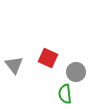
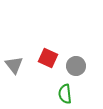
gray circle: moved 6 px up
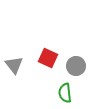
green semicircle: moved 1 px up
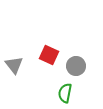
red square: moved 1 px right, 3 px up
green semicircle: rotated 18 degrees clockwise
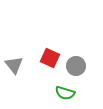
red square: moved 1 px right, 3 px down
green semicircle: rotated 84 degrees counterclockwise
